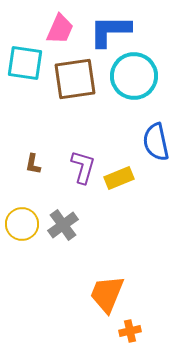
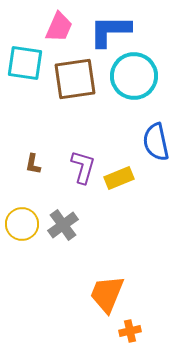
pink trapezoid: moved 1 px left, 2 px up
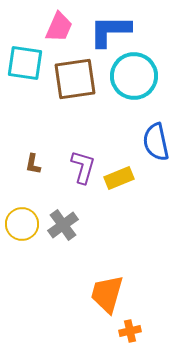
orange trapezoid: rotated 6 degrees counterclockwise
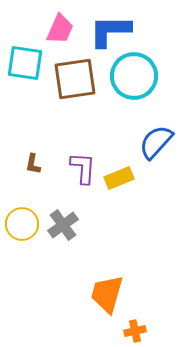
pink trapezoid: moved 1 px right, 2 px down
blue semicircle: rotated 54 degrees clockwise
purple L-shape: moved 1 px down; rotated 12 degrees counterclockwise
orange cross: moved 5 px right
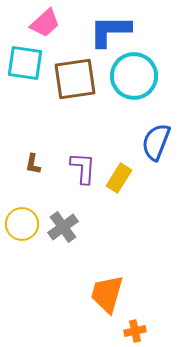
pink trapezoid: moved 15 px left, 6 px up; rotated 24 degrees clockwise
blue semicircle: rotated 21 degrees counterclockwise
yellow rectangle: rotated 36 degrees counterclockwise
gray cross: moved 2 px down
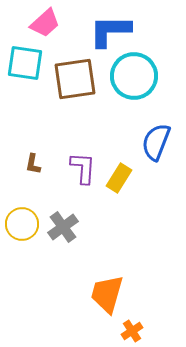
orange cross: moved 3 px left; rotated 20 degrees counterclockwise
